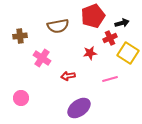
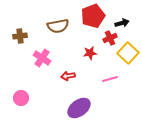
yellow square: rotated 10 degrees clockwise
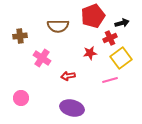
brown semicircle: rotated 10 degrees clockwise
yellow square: moved 7 px left, 5 px down; rotated 10 degrees clockwise
pink line: moved 1 px down
purple ellipse: moved 7 px left; rotated 50 degrees clockwise
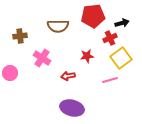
red pentagon: rotated 15 degrees clockwise
red star: moved 3 px left, 3 px down
pink circle: moved 11 px left, 25 px up
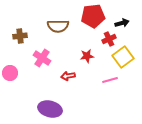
red cross: moved 1 px left, 1 px down
yellow square: moved 2 px right, 1 px up
purple ellipse: moved 22 px left, 1 px down
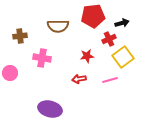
pink cross: rotated 24 degrees counterclockwise
red arrow: moved 11 px right, 3 px down
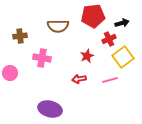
red star: rotated 16 degrees counterclockwise
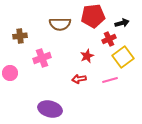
brown semicircle: moved 2 px right, 2 px up
pink cross: rotated 30 degrees counterclockwise
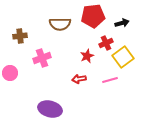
red cross: moved 3 px left, 4 px down
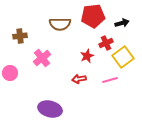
pink cross: rotated 18 degrees counterclockwise
